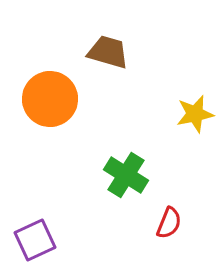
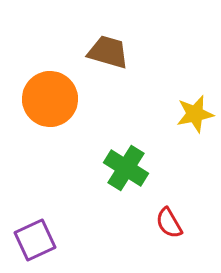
green cross: moved 7 px up
red semicircle: rotated 128 degrees clockwise
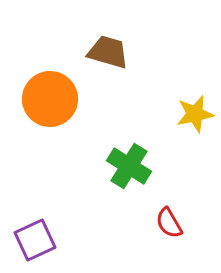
green cross: moved 3 px right, 2 px up
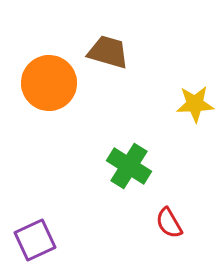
orange circle: moved 1 px left, 16 px up
yellow star: moved 10 px up; rotated 9 degrees clockwise
